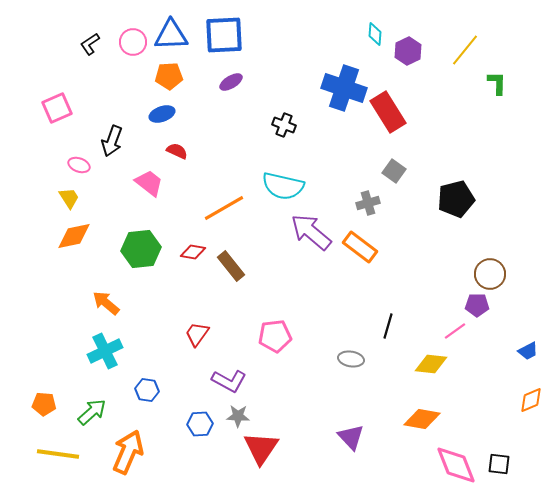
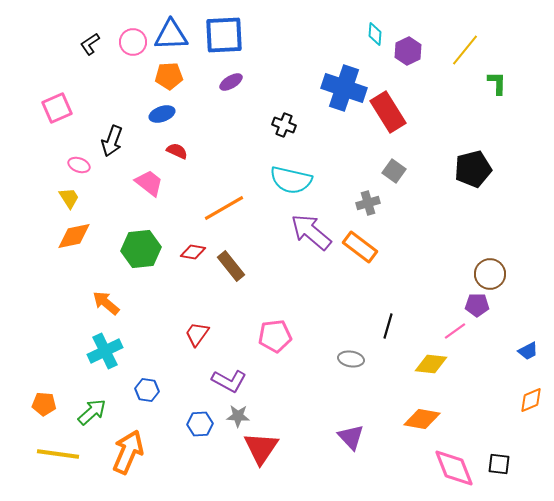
cyan semicircle at (283, 186): moved 8 px right, 6 px up
black pentagon at (456, 199): moved 17 px right, 30 px up
pink diamond at (456, 465): moved 2 px left, 3 px down
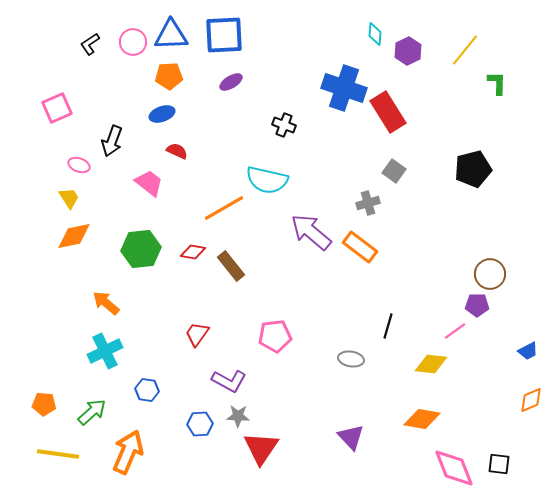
cyan semicircle at (291, 180): moved 24 px left
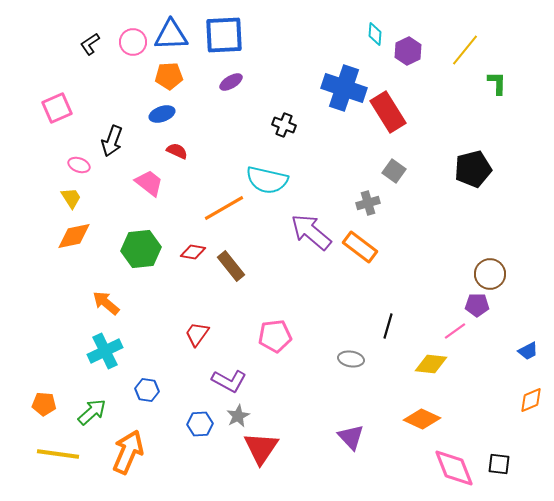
yellow trapezoid at (69, 198): moved 2 px right
gray star at (238, 416): rotated 30 degrees counterclockwise
orange diamond at (422, 419): rotated 15 degrees clockwise
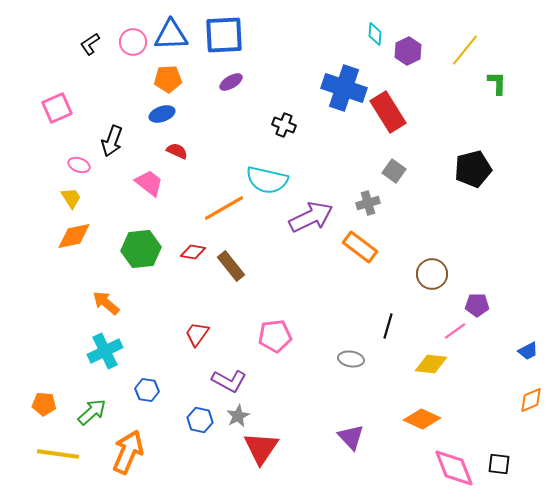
orange pentagon at (169, 76): moved 1 px left, 3 px down
purple arrow at (311, 232): moved 15 px up; rotated 114 degrees clockwise
brown circle at (490, 274): moved 58 px left
blue hexagon at (200, 424): moved 4 px up; rotated 15 degrees clockwise
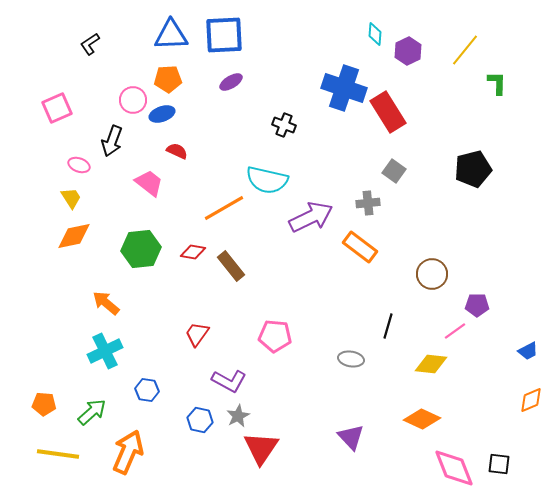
pink circle at (133, 42): moved 58 px down
gray cross at (368, 203): rotated 10 degrees clockwise
pink pentagon at (275, 336): rotated 12 degrees clockwise
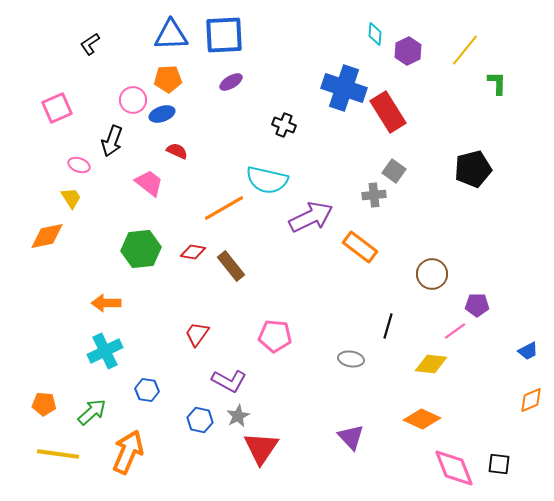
gray cross at (368, 203): moved 6 px right, 8 px up
orange diamond at (74, 236): moved 27 px left
orange arrow at (106, 303): rotated 40 degrees counterclockwise
